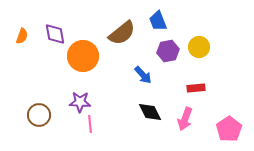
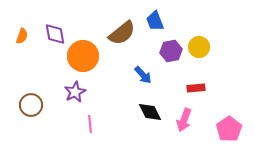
blue trapezoid: moved 3 px left
purple hexagon: moved 3 px right
purple star: moved 5 px left, 10 px up; rotated 30 degrees counterclockwise
brown circle: moved 8 px left, 10 px up
pink arrow: moved 1 px left, 1 px down
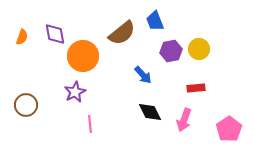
orange semicircle: moved 1 px down
yellow circle: moved 2 px down
brown circle: moved 5 px left
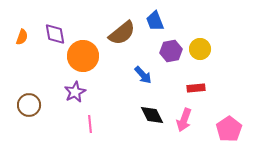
yellow circle: moved 1 px right
brown circle: moved 3 px right
black diamond: moved 2 px right, 3 px down
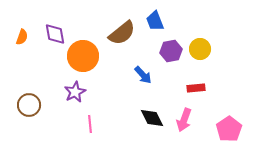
black diamond: moved 3 px down
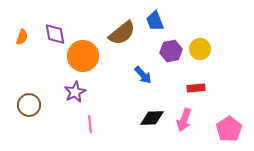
black diamond: rotated 65 degrees counterclockwise
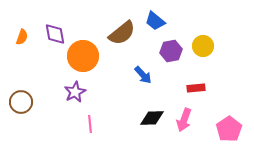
blue trapezoid: rotated 30 degrees counterclockwise
yellow circle: moved 3 px right, 3 px up
brown circle: moved 8 px left, 3 px up
